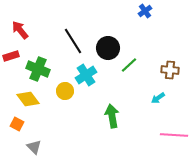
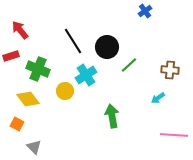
black circle: moved 1 px left, 1 px up
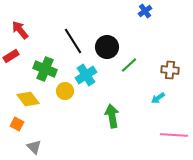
red rectangle: rotated 14 degrees counterclockwise
green cross: moved 7 px right
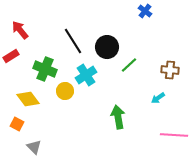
blue cross: rotated 16 degrees counterclockwise
green arrow: moved 6 px right, 1 px down
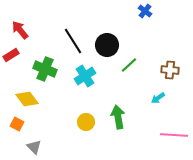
black circle: moved 2 px up
red rectangle: moved 1 px up
cyan cross: moved 1 px left, 1 px down
yellow circle: moved 21 px right, 31 px down
yellow diamond: moved 1 px left
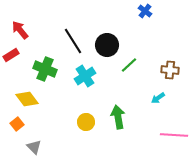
orange square: rotated 24 degrees clockwise
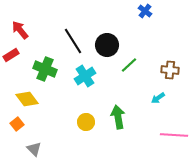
gray triangle: moved 2 px down
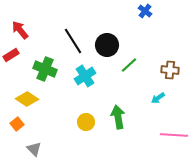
yellow diamond: rotated 20 degrees counterclockwise
